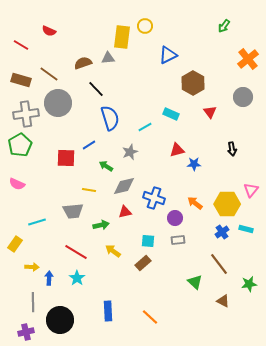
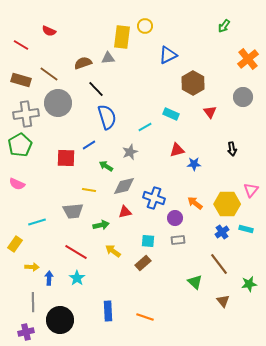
blue semicircle at (110, 118): moved 3 px left, 1 px up
brown triangle at (223, 301): rotated 24 degrees clockwise
orange line at (150, 317): moved 5 px left; rotated 24 degrees counterclockwise
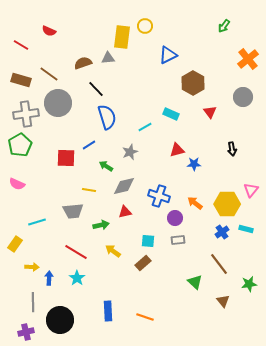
blue cross at (154, 198): moved 5 px right, 2 px up
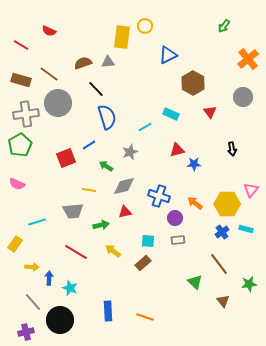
gray triangle at (108, 58): moved 4 px down
red square at (66, 158): rotated 24 degrees counterclockwise
cyan star at (77, 278): moved 7 px left, 10 px down; rotated 14 degrees counterclockwise
gray line at (33, 302): rotated 42 degrees counterclockwise
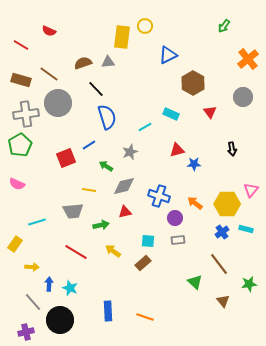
blue arrow at (49, 278): moved 6 px down
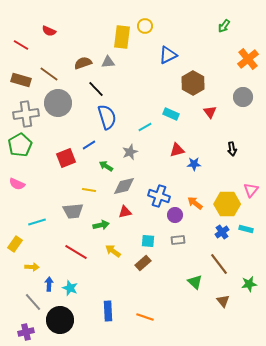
purple circle at (175, 218): moved 3 px up
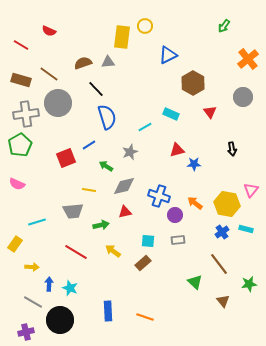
yellow hexagon at (227, 204): rotated 10 degrees clockwise
gray line at (33, 302): rotated 18 degrees counterclockwise
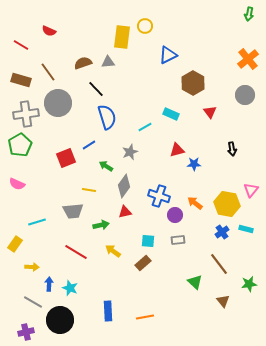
green arrow at (224, 26): moved 25 px right, 12 px up; rotated 24 degrees counterclockwise
brown line at (49, 74): moved 1 px left, 2 px up; rotated 18 degrees clockwise
gray circle at (243, 97): moved 2 px right, 2 px up
gray diamond at (124, 186): rotated 40 degrees counterclockwise
orange line at (145, 317): rotated 30 degrees counterclockwise
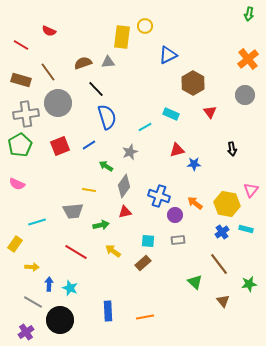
red square at (66, 158): moved 6 px left, 12 px up
purple cross at (26, 332): rotated 21 degrees counterclockwise
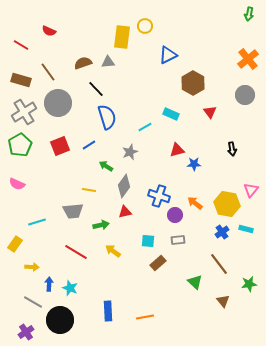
gray cross at (26, 114): moved 2 px left, 2 px up; rotated 25 degrees counterclockwise
brown rectangle at (143, 263): moved 15 px right
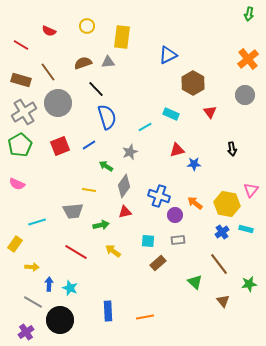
yellow circle at (145, 26): moved 58 px left
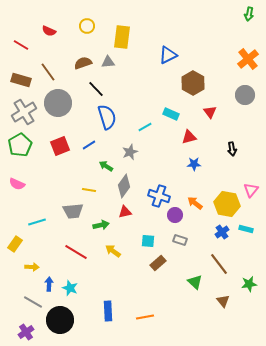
red triangle at (177, 150): moved 12 px right, 13 px up
gray rectangle at (178, 240): moved 2 px right; rotated 24 degrees clockwise
